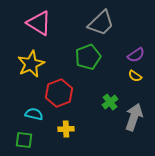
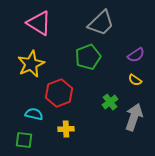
yellow semicircle: moved 4 px down
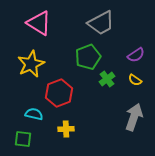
gray trapezoid: rotated 16 degrees clockwise
green cross: moved 3 px left, 23 px up
green square: moved 1 px left, 1 px up
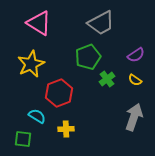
cyan semicircle: moved 3 px right, 2 px down; rotated 18 degrees clockwise
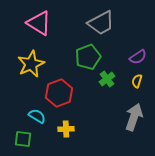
purple semicircle: moved 2 px right, 2 px down
yellow semicircle: moved 2 px right, 1 px down; rotated 72 degrees clockwise
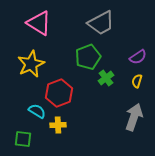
green cross: moved 1 px left, 1 px up
cyan semicircle: moved 5 px up
yellow cross: moved 8 px left, 4 px up
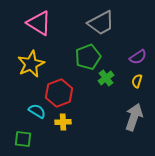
yellow cross: moved 5 px right, 3 px up
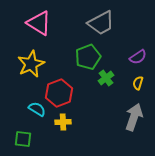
yellow semicircle: moved 1 px right, 2 px down
cyan semicircle: moved 2 px up
